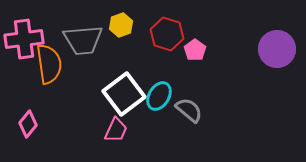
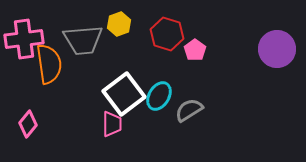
yellow hexagon: moved 2 px left, 1 px up
gray semicircle: rotated 72 degrees counterclockwise
pink trapezoid: moved 4 px left, 6 px up; rotated 24 degrees counterclockwise
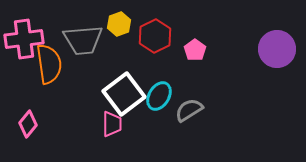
red hexagon: moved 12 px left, 2 px down; rotated 16 degrees clockwise
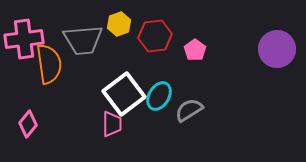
red hexagon: rotated 20 degrees clockwise
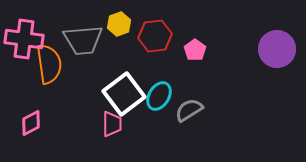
pink cross: rotated 15 degrees clockwise
pink diamond: moved 3 px right, 1 px up; rotated 24 degrees clockwise
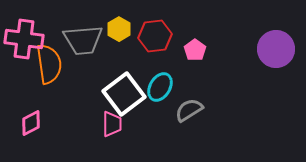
yellow hexagon: moved 5 px down; rotated 10 degrees counterclockwise
purple circle: moved 1 px left
cyan ellipse: moved 1 px right, 9 px up
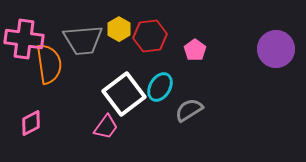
red hexagon: moved 5 px left
pink trapezoid: moved 6 px left, 3 px down; rotated 36 degrees clockwise
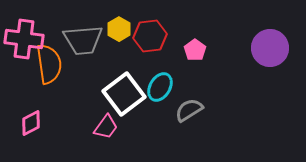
purple circle: moved 6 px left, 1 px up
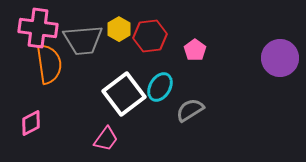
pink cross: moved 14 px right, 11 px up
purple circle: moved 10 px right, 10 px down
gray semicircle: moved 1 px right
pink trapezoid: moved 12 px down
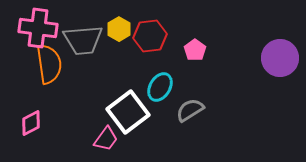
white square: moved 4 px right, 18 px down
